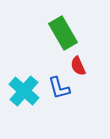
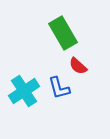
red semicircle: rotated 24 degrees counterclockwise
cyan cross: rotated 16 degrees clockwise
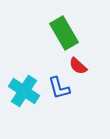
green rectangle: moved 1 px right
cyan cross: rotated 24 degrees counterclockwise
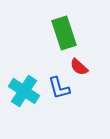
green rectangle: rotated 12 degrees clockwise
red semicircle: moved 1 px right, 1 px down
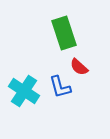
blue L-shape: moved 1 px right, 1 px up
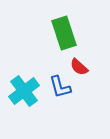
cyan cross: rotated 20 degrees clockwise
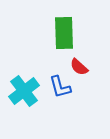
green rectangle: rotated 16 degrees clockwise
